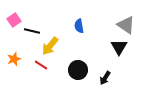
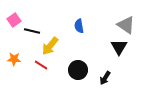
orange star: rotated 24 degrees clockwise
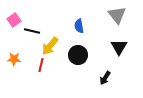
gray triangle: moved 9 px left, 10 px up; rotated 18 degrees clockwise
red line: rotated 72 degrees clockwise
black circle: moved 15 px up
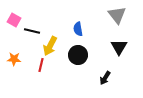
pink square: rotated 24 degrees counterclockwise
blue semicircle: moved 1 px left, 3 px down
yellow arrow: rotated 12 degrees counterclockwise
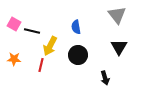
pink square: moved 4 px down
blue semicircle: moved 2 px left, 2 px up
black arrow: rotated 48 degrees counterclockwise
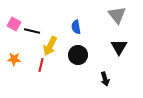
black arrow: moved 1 px down
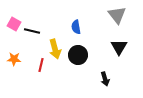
yellow arrow: moved 5 px right, 3 px down; rotated 42 degrees counterclockwise
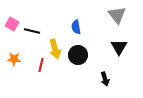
pink square: moved 2 px left
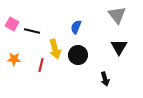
blue semicircle: rotated 32 degrees clockwise
